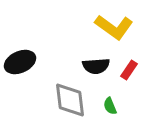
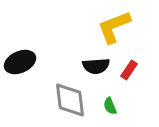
yellow L-shape: rotated 123 degrees clockwise
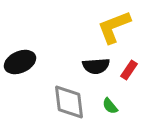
gray diamond: moved 1 px left, 2 px down
green semicircle: rotated 18 degrees counterclockwise
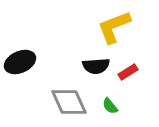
red rectangle: moved 1 px left, 2 px down; rotated 24 degrees clockwise
gray diamond: rotated 18 degrees counterclockwise
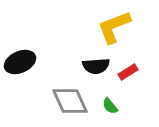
gray diamond: moved 1 px right, 1 px up
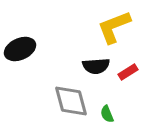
black ellipse: moved 13 px up
gray diamond: moved 1 px right; rotated 9 degrees clockwise
green semicircle: moved 3 px left, 8 px down; rotated 18 degrees clockwise
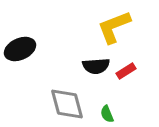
red rectangle: moved 2 px left, 1 px up
gray diamond: moved 4 px left, 3 px down
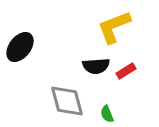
black ellipse: moved 2 px up; rotated 28 degrees counterclockwise
gray diamond: moved 3 px up
